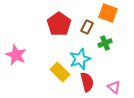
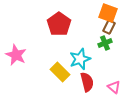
brown rectangle: moved 22 px right
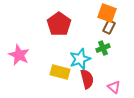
orange square: moved 1 px left
green cross: moved 2 px left, 5 px down
pink star: moved 3 px right
yellow rectangle: rotated 30 degrees counterclockwise
red semicircle: moved 3 px up
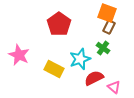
green cross: rotated 32 degrees counterclockwise
yellow rectangle: moved 6 px left, 3 px up; rotated 12 degrees clockwise
red semicircle: moved 7 px right, 1 px up; rotated 102 degrees counterclockwise
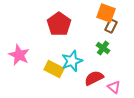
orange square: moved 1 px left
brown rectangle: moved 2 px right, 1 px up
cyan star: moved 8 px left, 2 px down
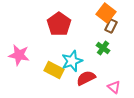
orange square: rotated 18 degrees clockwise
pink star: rotated 15 degrees counterclockwise
yellow rectangle: moved 1 px down
red semicircle: moved 8 px left
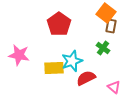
brown rectangle: rotated 16 degrees counterclockwise
yellow rectangle: moved 2 px up; rotated 30 degrees counterclockwise
